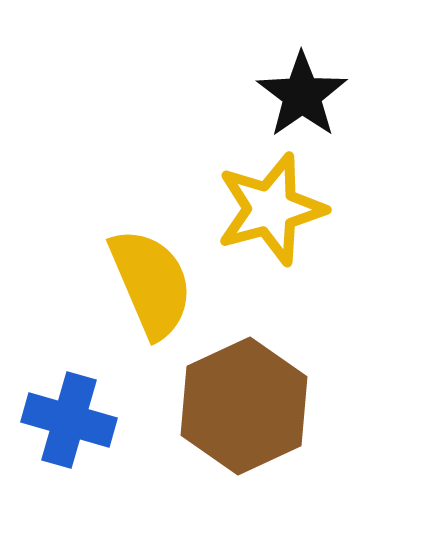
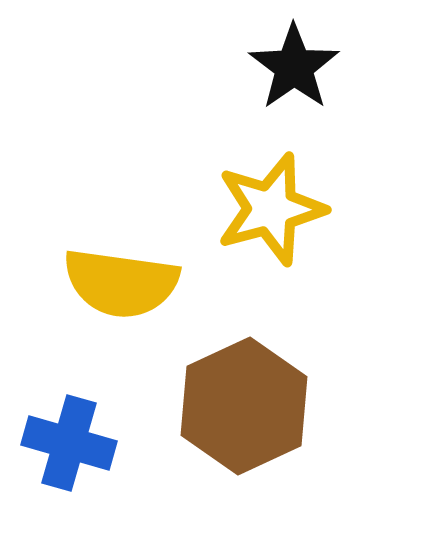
black star: moved 8 px left, 28 px up
yellow semicircle: moved 30 px left; rotated 121 degrees clockwise
blue cross: moved 23 px down
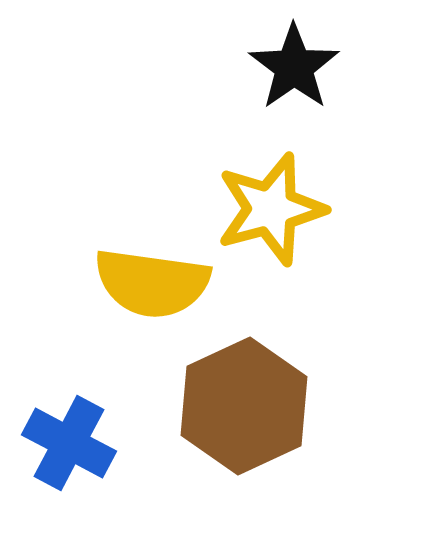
yellow semicircle: moved 31 px right
blue cross: rotated 12 degrees clockwise
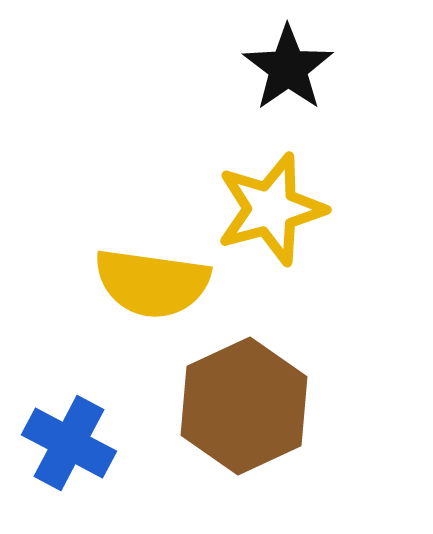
black star: moved 6 px left, 1 px down
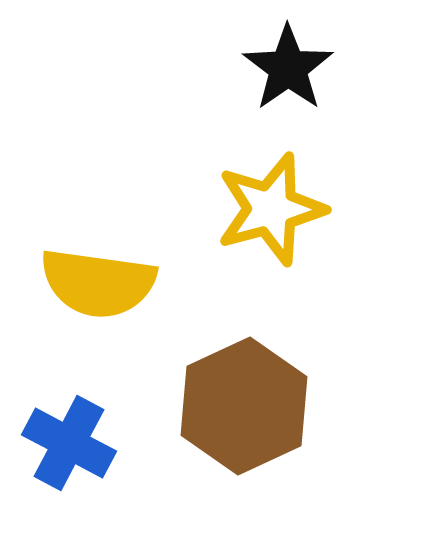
yellow semicircle: moved 54 px left
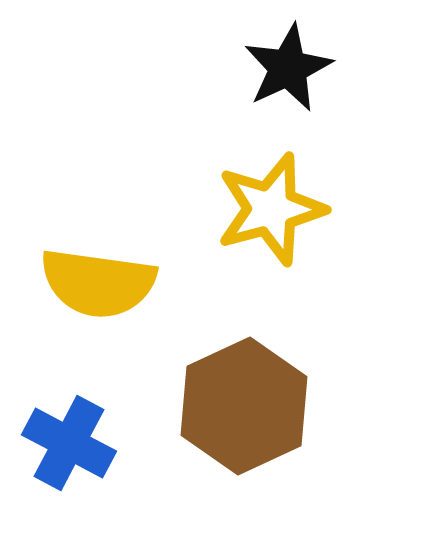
black star: rotated 10 degrees clockwise
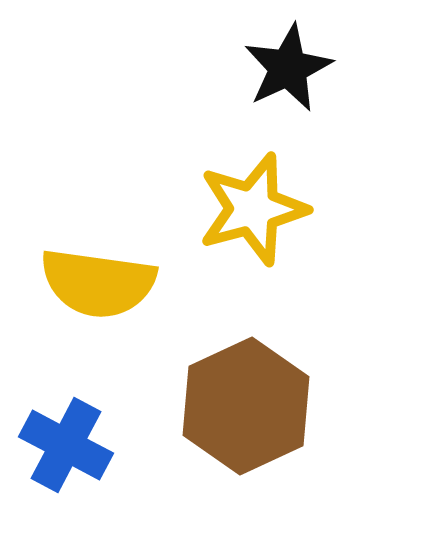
yellow star: moved 18 px left
brown hexagon: moved 2 px right
blue cross: moved 3 px left, 2 px down
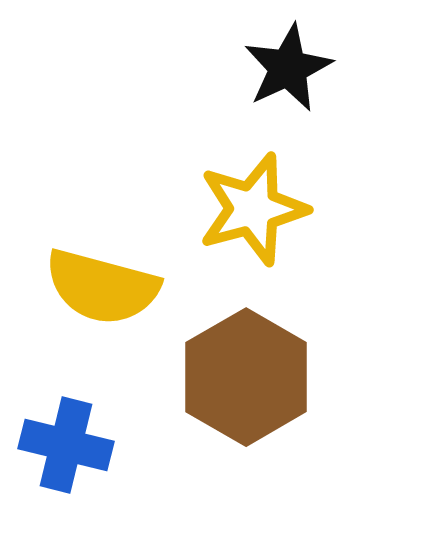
yellow semicircle: moved 4 px right, 4 px down; rotated 7 degrees clockwise
brown hexagon: moved 29 px up; rotated 5 degrees counterclockwise
blue cross: rotated 14 degrees counterclockwise
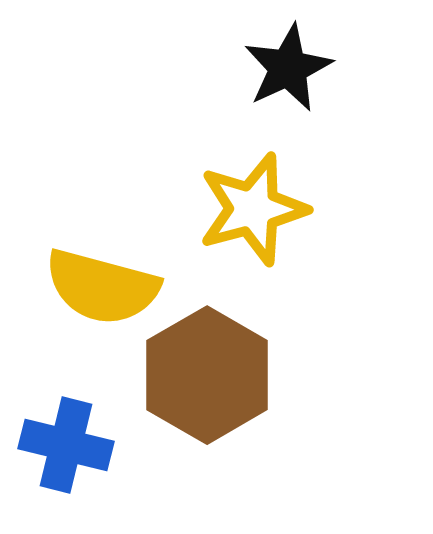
brown hexagon: moved 39 px left, 2 px up
